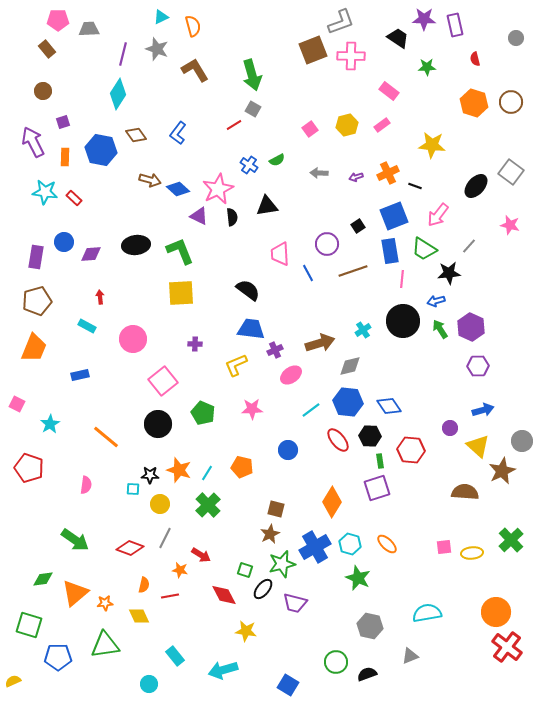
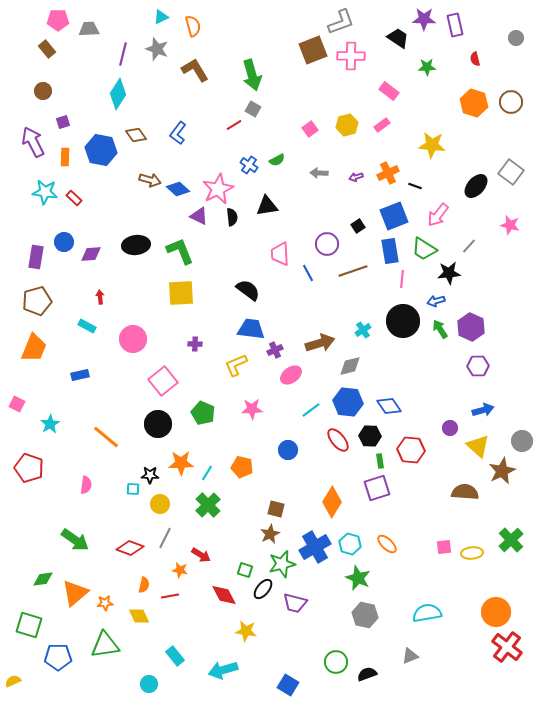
orange star at (179, 470): moved 2 px right, 7 px up; rotated 20 degrees counterclockwise
gray hexagon at (370, 626): moved 5 px left, 11 px up
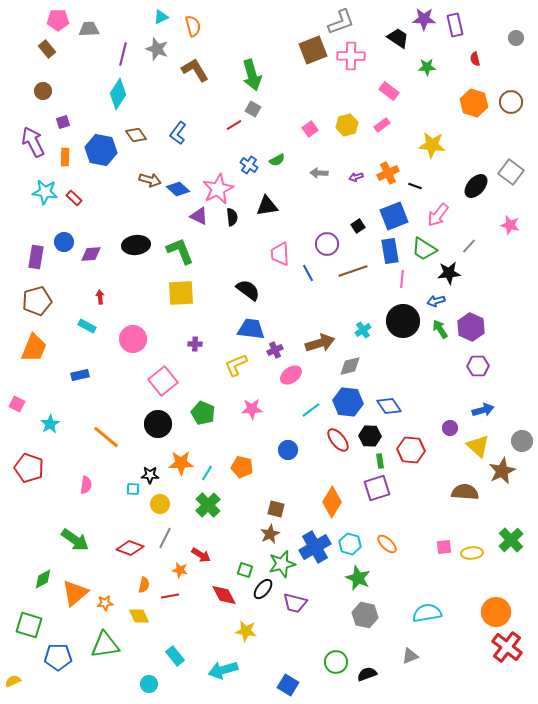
green diamond at (43, 579): rotated 20 degrees counterclockwise
